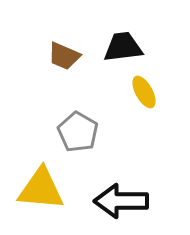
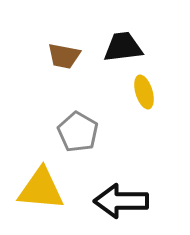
brown trapezoid: rotated 12 degrees counterclockwise
yellow ellipse: rotated 12 degrees clockwise
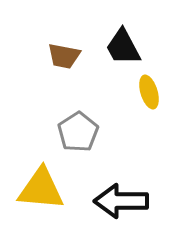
black trapezoid: rotated 111 degrees counterclockwise
yellow ellipse: moved 5 px right
gray pentagon: rotated 9 degrees clockwise
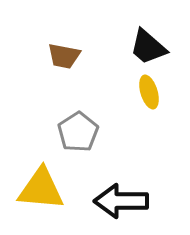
black trapezoid: moved 25 px right; rotated 21 degrees counterclockwise
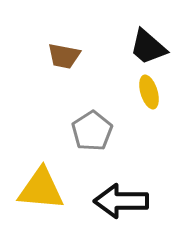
gray pentagon: moved 14 px right, 1 px up
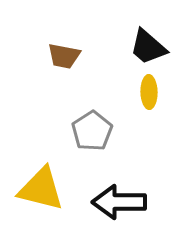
yellow ellipse: rotated 16 degrees clockwise
yellow triangle: rotated 9 degrees clockwise
black arrow: moved 2 px left, 1 px down
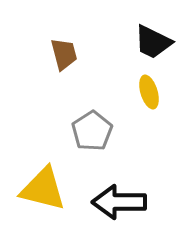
black trapezoid: moved 5 px right, 5 px up; rotated 15 degrees counterclockwise
brown trapezoid: moved 2 px up; rotated 116 degrees counterclockwise
yellow ellipse: rotated 16 degrees counterclockwise
yellow triangle: moved 2 px right
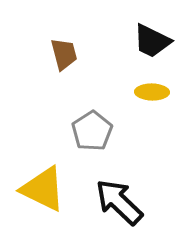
black trapezoid: moved 1 px left, 1 px up
yellow ellipse: moved 3 px right; rotated 72 degrees counterclockwise
yellow triangle: rotated 12 degrees clockwise
black arrow: rotated 44 degrees clockwise
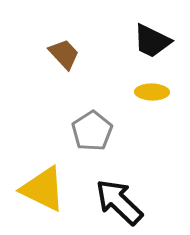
brown trapezoid: rotated 28 degrees counterclockwise
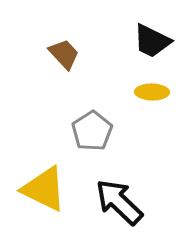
yellow triangle: moved 1 px right
